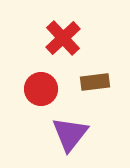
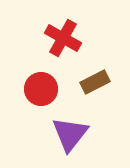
red cross: rotated 18 degrees counterclockwise
brown rectangle: rotated 20 degrees counterclockwise
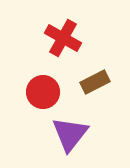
red circle: moved 2 px right, 3 px down
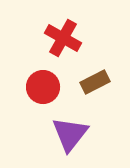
red circle: moved 5 px up
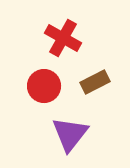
red circle: moved 1 px right, 1 px up
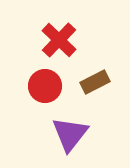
red cross: moved 4 px left, 2 px down; rotated 15 degrees clockwise
red circle: moved 1 px right
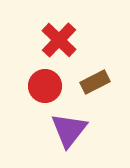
purple triangle: moved 1 px left, 4 px up
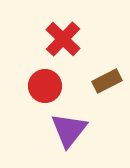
red cross: moved 4 px right, 1 px up
brown rectangle: moved 12 px right, 1 px up
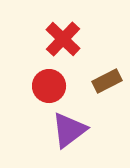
red circle: moved 4 px right
purple triangle: rotated 15 degrees clockwise
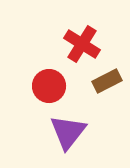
red cross: moved 19 px right, 5 px down; rotated 12 degrees counterclockwise
purple triangle: moved 1 px left, 2 px down; rotated 15 degrees counterclockwise
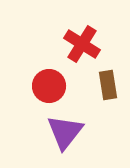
brown rectangle: moved 1 px right, 4 px down; rotated 72 degrees counterclockwise
purple triangle: moved 3 px left
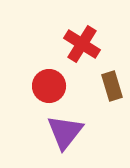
brown rectangle: moved 4 px right, 1 px down; rotated 8 degrees counterclockwise
